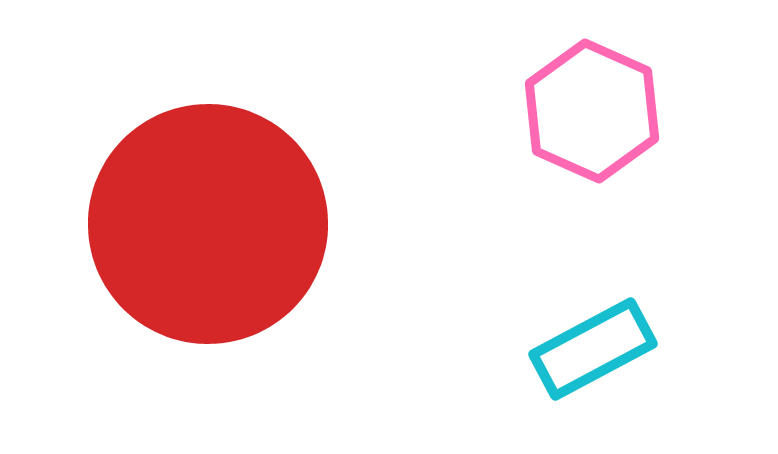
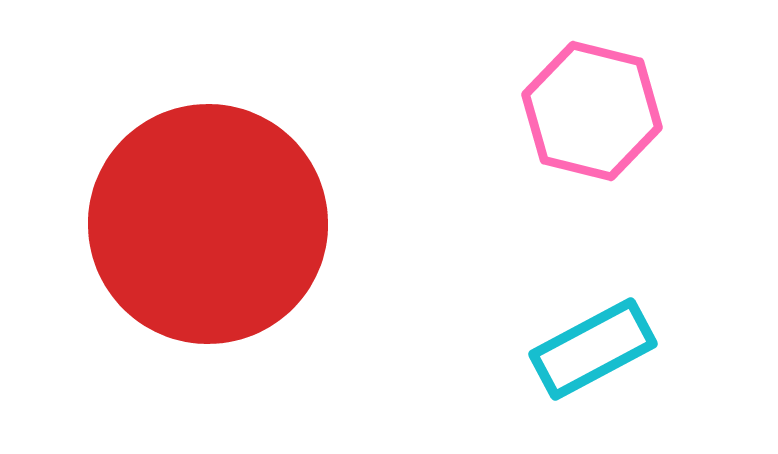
pink hexagon: rotated 10 degrees counterclockwise
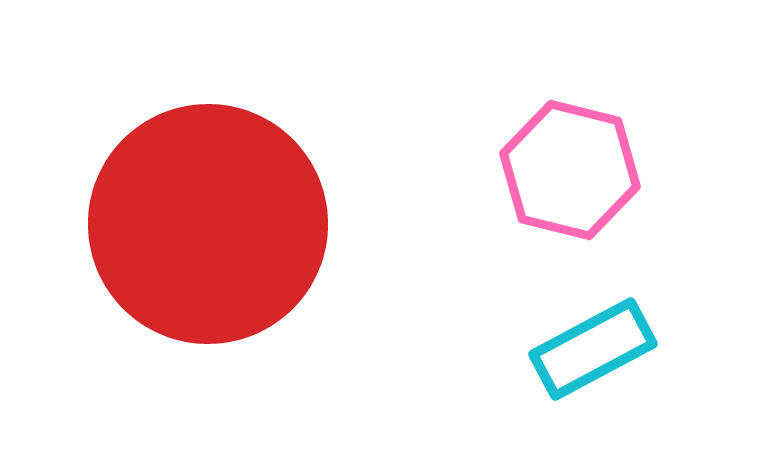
pink hexagon: moved 22 px left, 59 px down
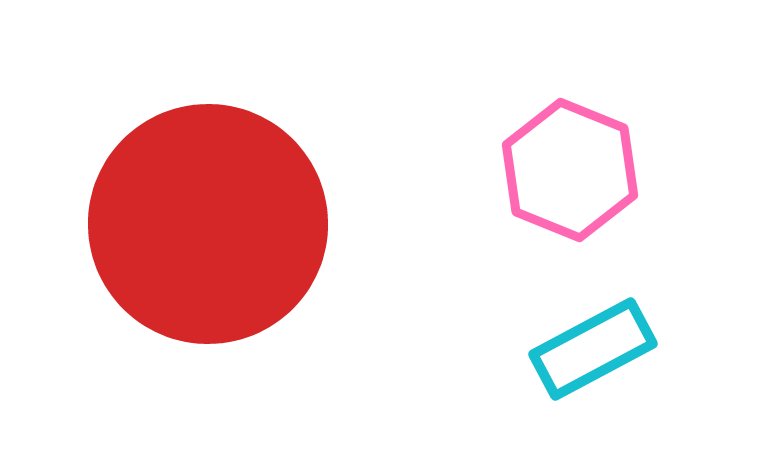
pink hexagon: rotated 8 degrees clockwise
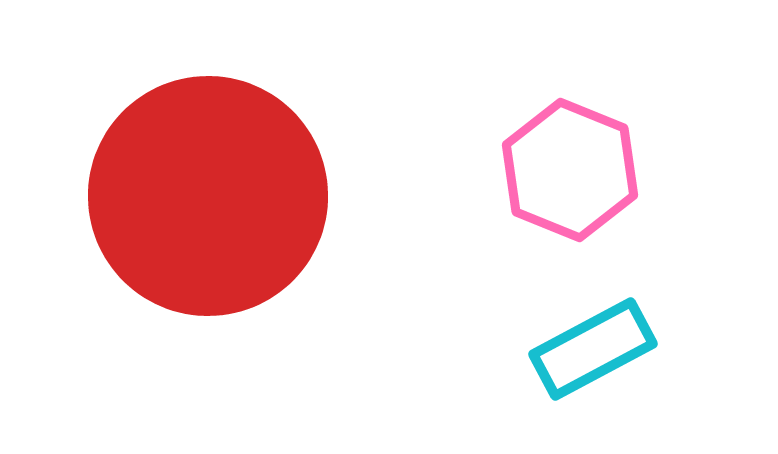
red circle: moved 28 px up
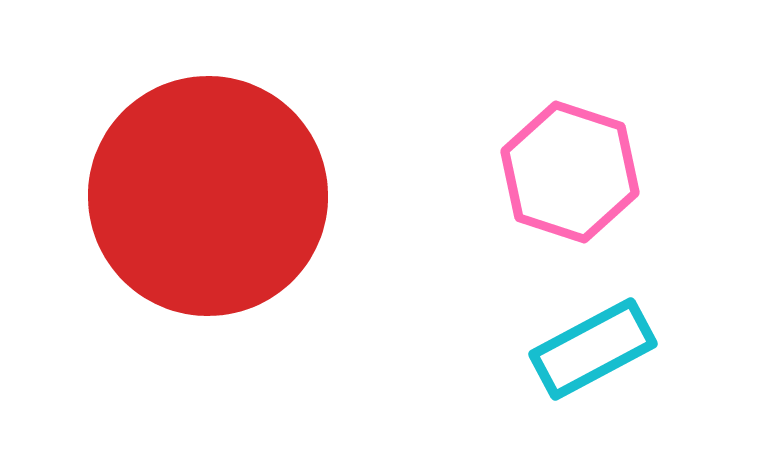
pink hexagon: moved 2 px down; rotated 4 degrees counterclockwise
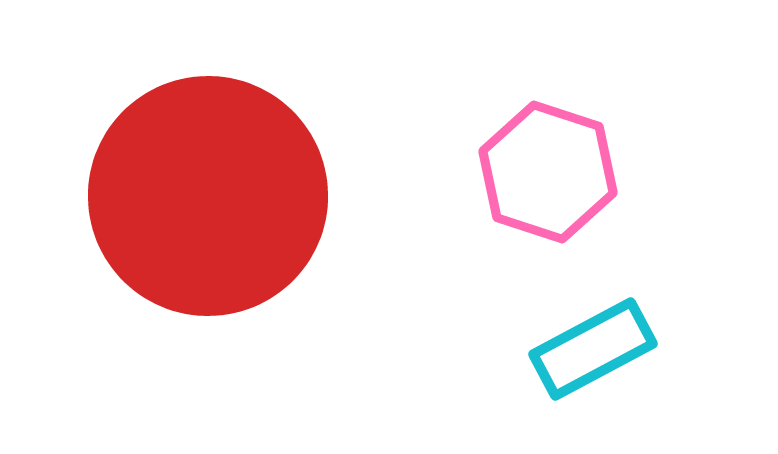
pink hexagon: moved 22 px left
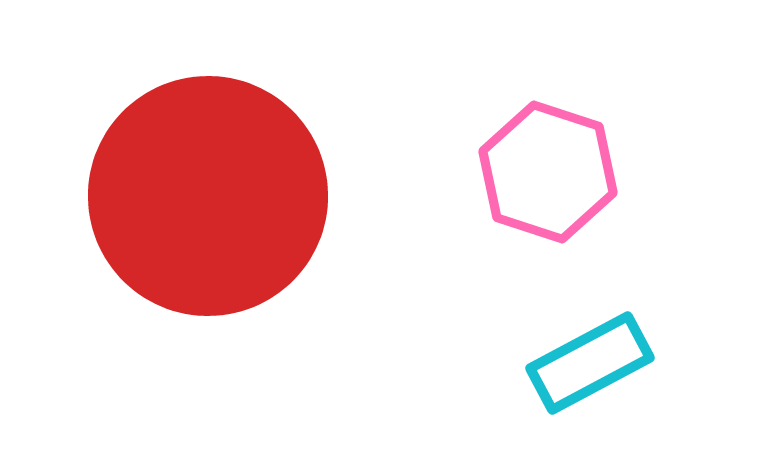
cyan rectangle: moved 3 px left, 14 px down
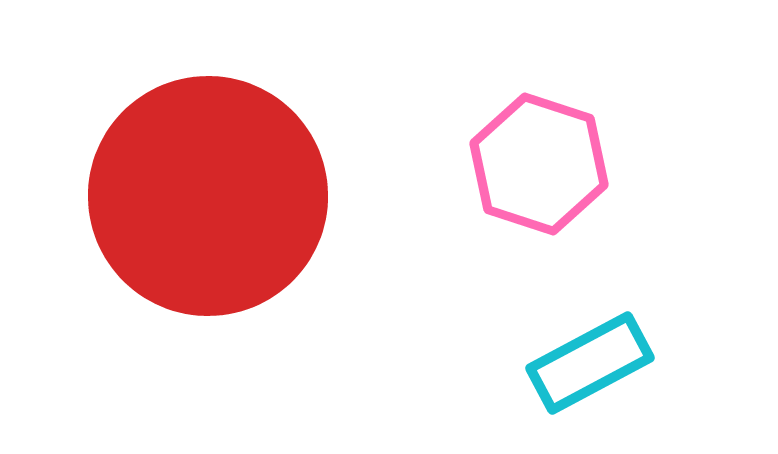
pink hexagon: moved 9 px left, 8 px up
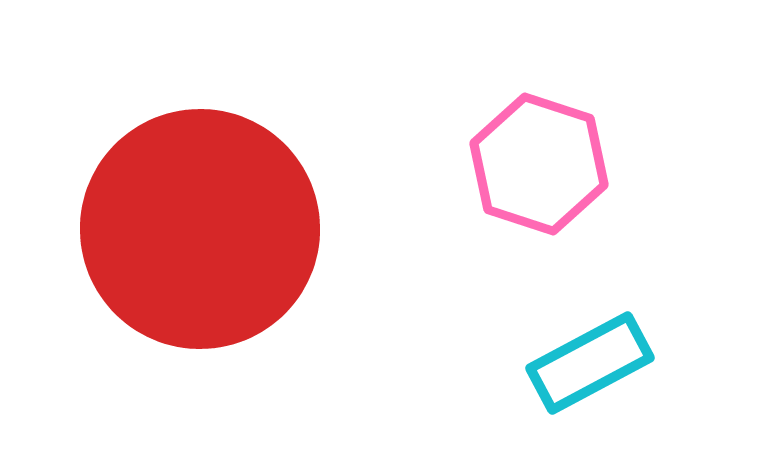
red circle: moved 8 px left, 33 px down
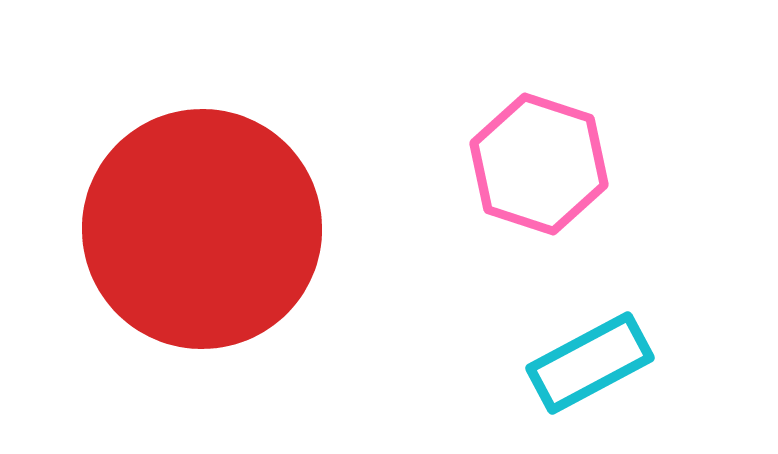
red circle: moved 2 px right
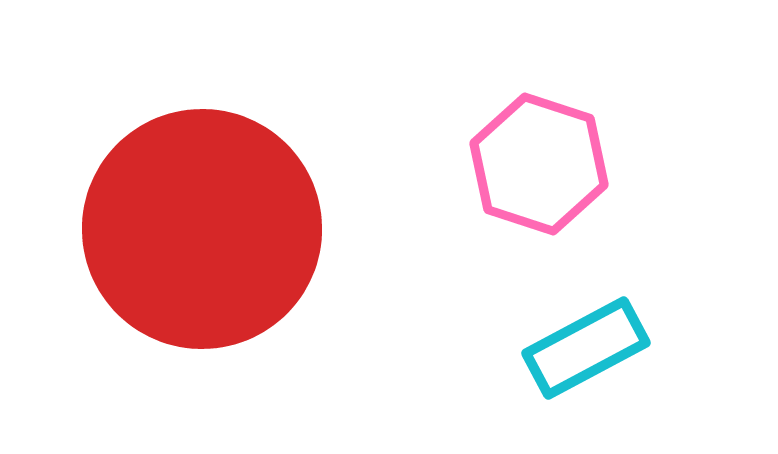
cyan rectangle: moved 4 px left, 15 px up
